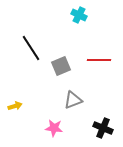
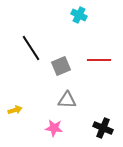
gray triangle: moved 6 px left; rotated 24 degrees clockwise
yellow arrow: moved 4 px down
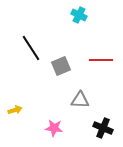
red line: moved 2 px right
gray triangle: moved 13 px right
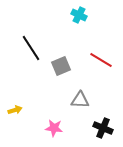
red line: rotated 30 degrees clockwise
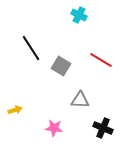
gray square: rotated 36 degrees counterclockwise
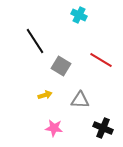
black line: moved 4 px right, 7 px up
yellow arrow: moved 30 px right, 15 px up
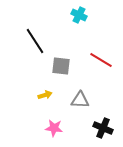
gray square: rotated 24 degrees counterclockwise
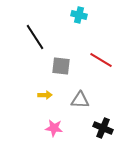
cyan cross: rotated 14 degrees counterclockwise
black line: moved 4 px up
yellow arrow: rotated 16 degrees clockwise
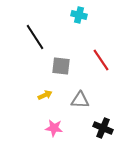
red line: rotated 25 degrees clockwise
yellow arrow: rotated 24 degrees counterclockwise
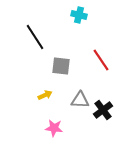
black cross: moved 18 px up; rotated 30 degrees clockwise
